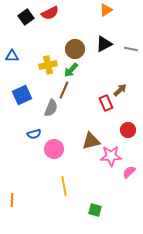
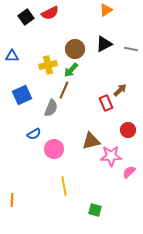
blue semicircle: rotated 16 degrees counterclockwise
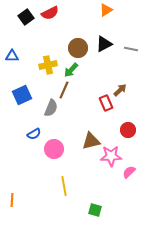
brown circle: moved 3 px right, 1 px up
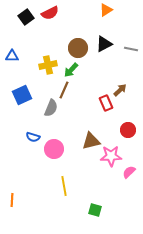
blue semicircle: moved 1 px left, 3 px down; rotated 48 degrees clockwise
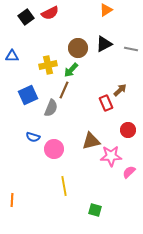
blue square: moved 6 px right
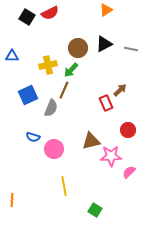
black square: moved 1 px right; rotated 21 degrees counterclockwise
green square: rotated 16 degrees clockwise
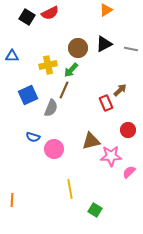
yellow line: moved 6 px right, 3 px down
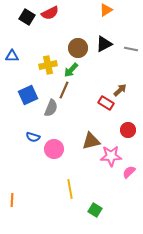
red rectangle: rotated 35 degrees counterclockwise
